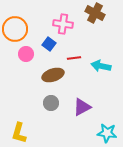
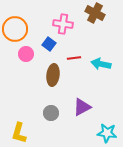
cyan arrow: moved 2 px up
brown ellipse: rotated 65 degrees counterclockwise
gray circle: moved 10 px down
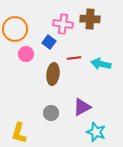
brown cross: moved 5 px left, 6 px down; rotated 24 degrees counterclockwise
blue square: moved 2 px up
brown ellipse: moved 1 px up
cyan star: moved 11 px left, 1 px up; rotated 12 degrees clockwise
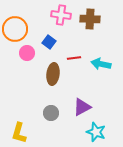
pink cross: moved 2 px left, 9 px up
pink circle: moved 1 px right, 1 px up
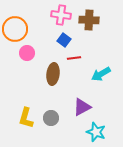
brown cross: moved 1 px left, 1 px down
blue square: moved 15 px right, 2 px up
cyan arrow: moved 10 px down; rotated 42 degrees counterclockwise
gray circle: moved 5 px down
yellow L-shape: moved 7 px right, 15 px up
